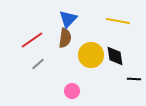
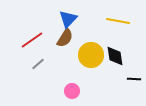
brown semicircle: rotated 24 degrees clockwise
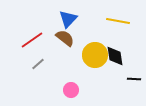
brown semicircle: rotated 84 degrees counterclockwise
yellow circle: moved 4 px right
pink circle: moved 1 px left, 1 px up
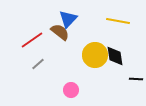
brown semicircle: moved 5 px left, 6 px up
black line: moved 2 px right
